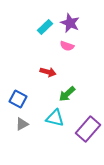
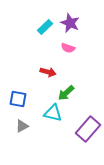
pink semicircle: moved 1 px right, 2 px down
green arrow: moved 1 px left, 1 px up
blue square: rotated 18 degrees counterclockwise
cyan triangle: moved 2 px left, 5 px up
gray triangle: moved 2 px down
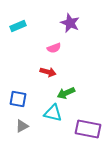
cyan rectangle: moved 27 px left, 1 px up; rotated 21 degrees clockwise
pink semicircle: moved 14 px left; rotated 40 degrees counterclockwise
green arrow: rotated 18 degrees clockwise
purple rectangle: rotated 60 degrees clockwise
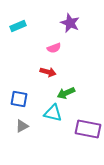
blue square: moved 1 px right
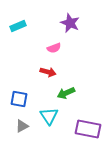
cyan triangle: moved 4 px left, 3 px down; rotated 42 degrees clockwise
